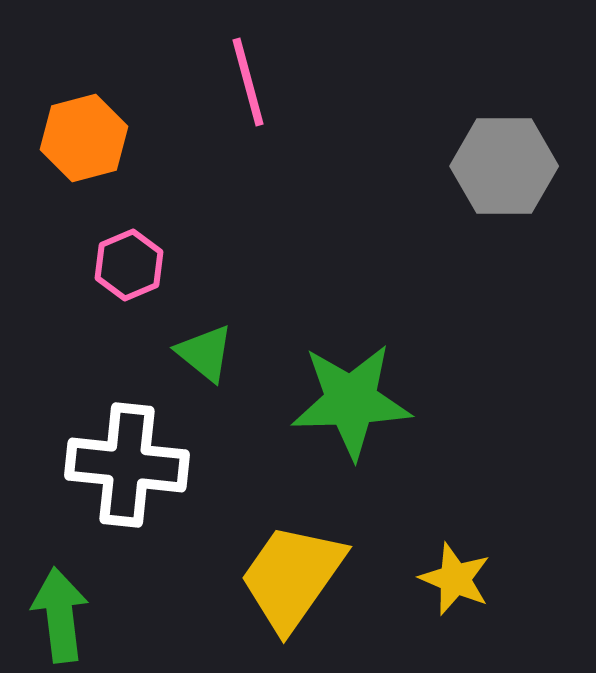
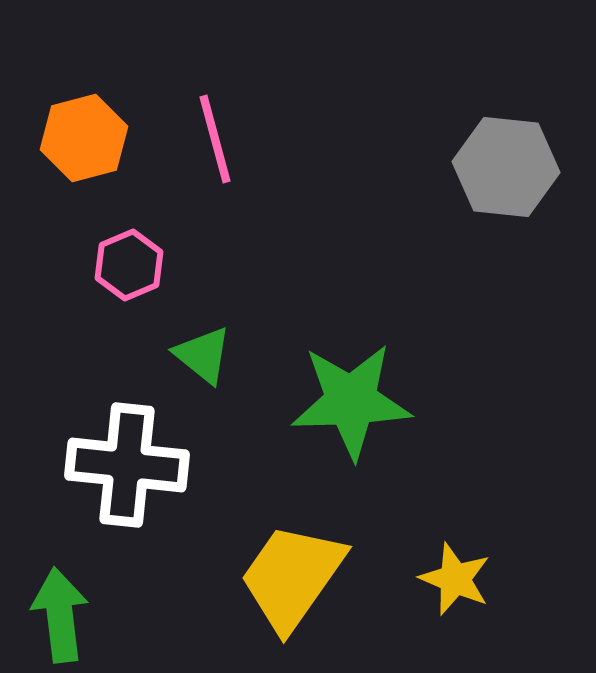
pink line: moved 33 px left, 57 px down
gray hexagon: moved 2 px right, 1 px down; rotated 6 degrees clockwise
green triangle: moved 2 px left, 2 px down
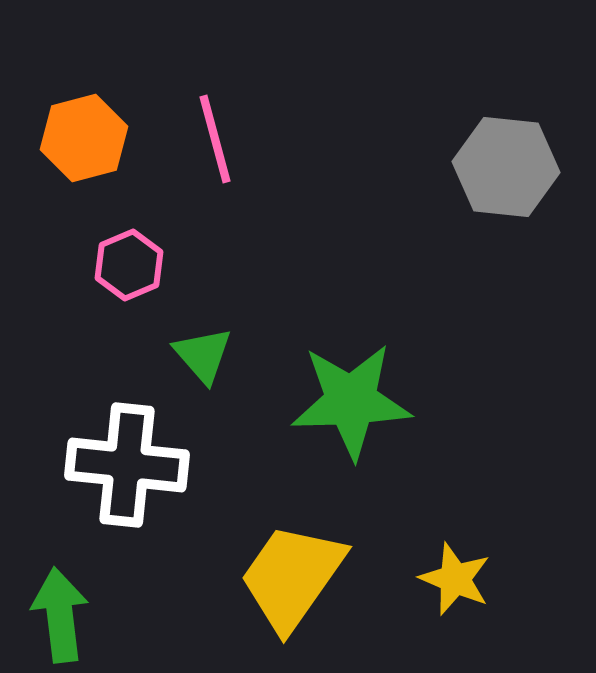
green triangle: rotated 10 degrees clockwise
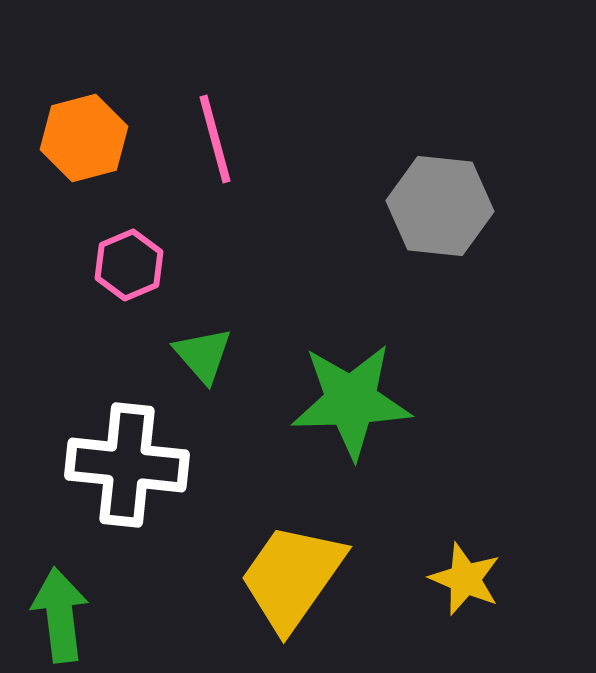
gray hexagon: moved 66 px left, 39 px down
yellow star: moved 10 px right
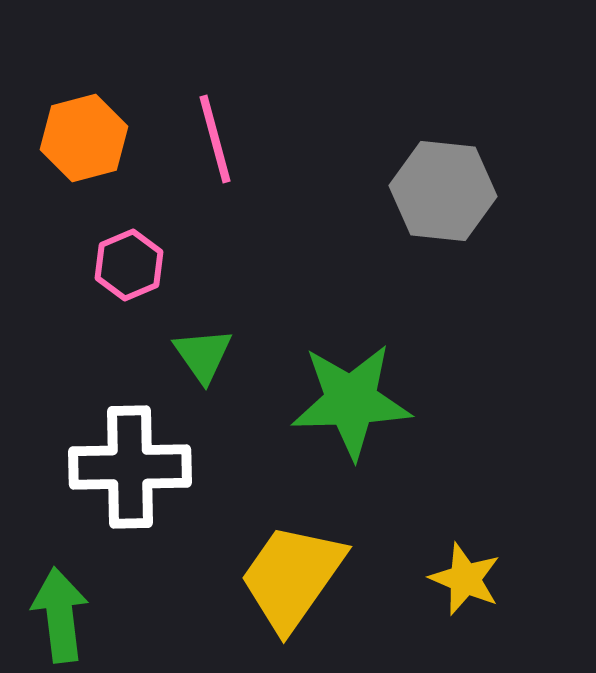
gray hexagon: moved 3 px right, 15 px up
green triangle: rotated 6 degrees clockwise
white cross: moved 3 px right, 2 px down; rotated 7 degrees counterclockwise
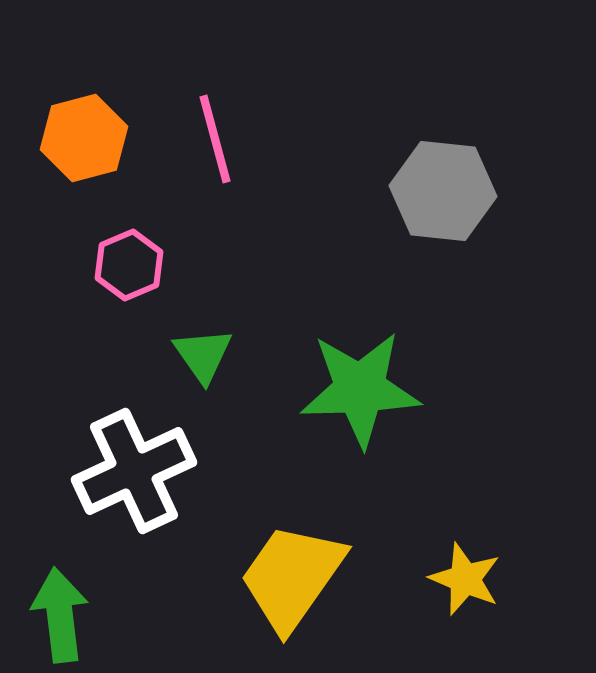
green star: moved 9 px right, 12 px up
white cross: moved 4 px right, 4 px down; rotated 24 degrees counterclockwise
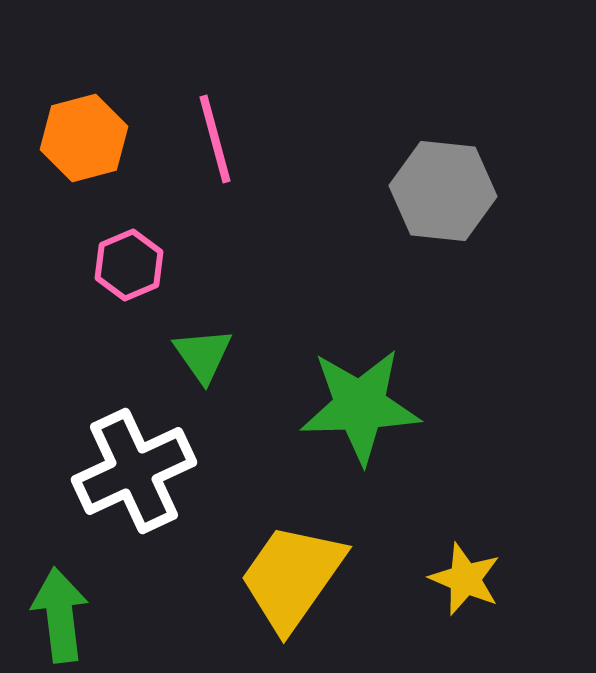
green star: moved 17 px down
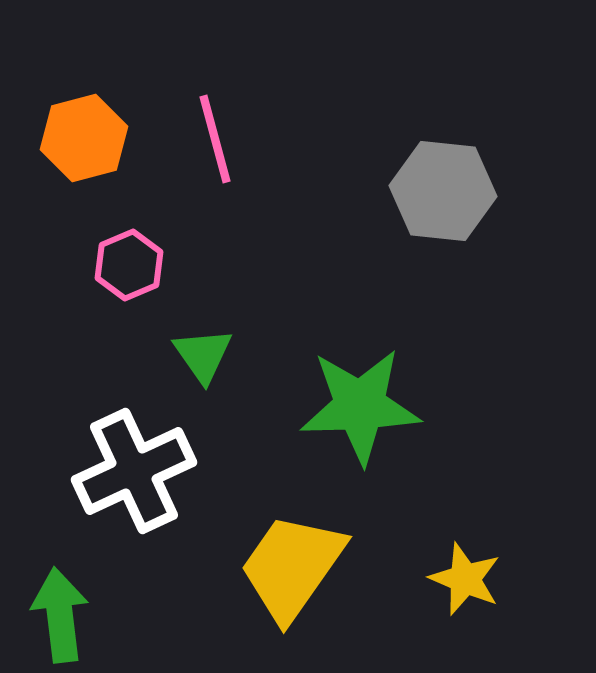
yellow trapezoid: moved 10 px up
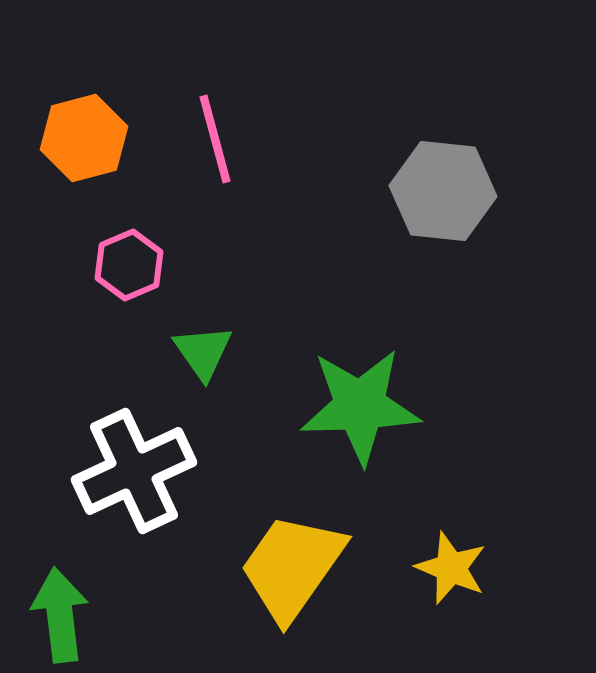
green triangle: moved 3 px up
yellow star: moved 14 px left, 11 px up
